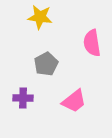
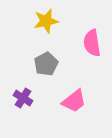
yellow star: moved 6 px right, 4 px down; rotated 20 degrees counterclockwise
purple cross: rotated 30 degrees clockwise
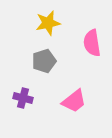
yellow star: moved 2 px right, 2 px down
gray pentagon: moved 2 px left, 3 px up; rotated 10 degrees clockwise
purple cross: rotated 18 degrees counterclockwise
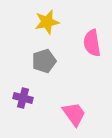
yellow star: moved 1 px left, 1 px up
pink trapezoid: moved 13 px down; rotated 88 degrees counterclockwise
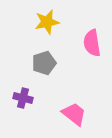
gray pentagon: moved 2 px down
pink trapezoid: rotated 16 degrees counterclockwise
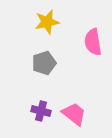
pink semicircle: moved 1 px right, 1 px up
purple cross: moved 18 px right, 13 px down
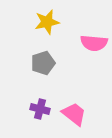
pink semicircle: moved 1 px right, 1 px down; rotated 76 degrees counterclockwise
gray pentagon: moved 1 px left
purple cross: moved 1 px left, 2 px up
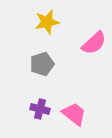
pink semicircle: rotated 48 degrees counterclockwise
gray pentagon: moved 1 px left, 1 px down
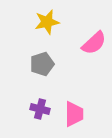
pink trapezoid: rotated 52 degrees clockwise
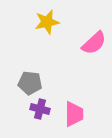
gray pentagon: moved 12 px left, 19 px down; rotated 25 degrees clockwise
